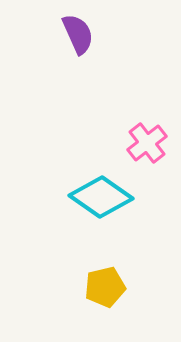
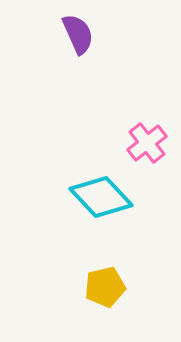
cyan diamond: rotated 12 degrees clockwise
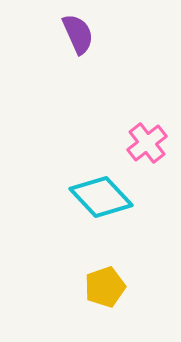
yellow pentagon: rotated 6 degrees counterclockwise
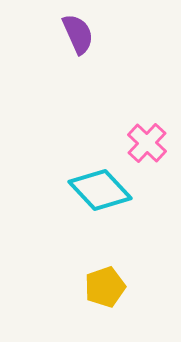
pink cross: rotated 9 degrees counterclockwise
cyan diamond: moved 1 px left, 7 px up
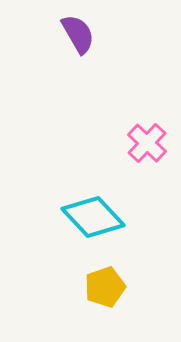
purple semicircle: rotated 6 degrees counterclockwise
cyan diamond: moved 7 px left, 27 px down
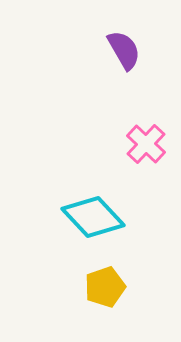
purple semicircle: moved 46 px right, 16 px down
pink cross: moved 1 px left, 1 px down
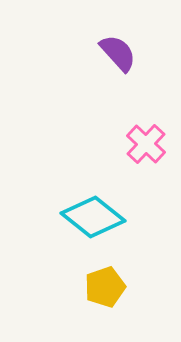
purple semicircle: moved 6 px left, 3 px down; rotated 12 degrees counterclockwise
cyan diamond: rotated 8 degrees counterclockwise
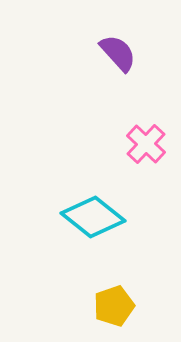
yellow pentagon: moved 9 px right, 19 px down
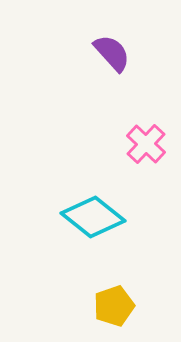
purple semicircle: moved 6 px left
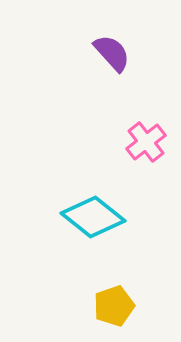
pink cross: moved 2 px up; rotated 9 degrees clockwise
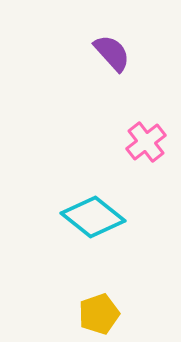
yellow pentagon: moved 15 px left, 8 px down
